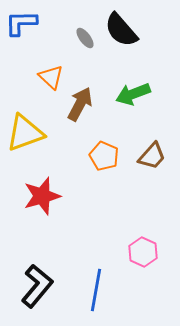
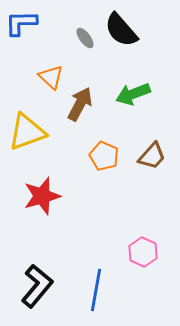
yellow triangle: moved 2 px right, 1 px up
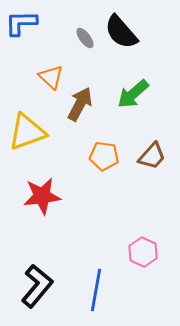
black semicircle: moved 2 px down
green arrow: rotated 20 degrees counterclockwise
orange pentagon: rotated 16 degrees counterclockwise
red star: rotated 9 degrees clockwise
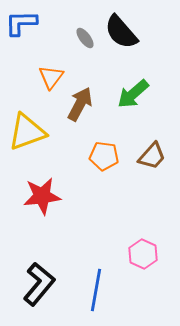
orange triangle: rotated 24 degrees clockwise
pink hexagon: moved 2 px down
black L-shape: moved 2 px right, 2 px up
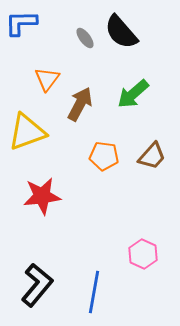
orange triangle: moved 4 px left, 2 px down
black L-shape: moved 2 px left, 1 px down
blue line: moved 2 px left, 2 px down
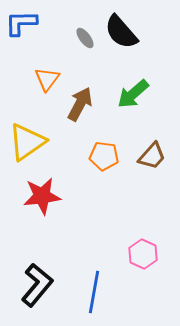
yellow triangle: moved 10 px down; rotated 15 degrees counterclockwise
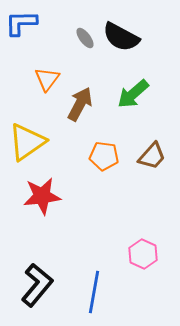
black semicircle: moved 5 px down; rotated 21 degrees counterclockwise
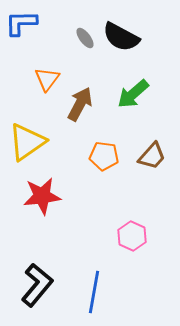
pink hexagon: moved 11 px left, 18 px up
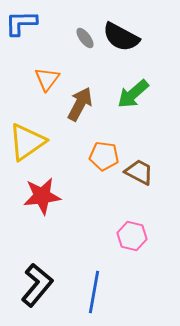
brown trapezoid: moved 13 px left, 16 px down; rotated 104 degrees counterclockwise
pink hexagon: rotated 12 degrees counterclockwise
